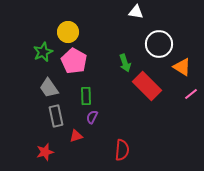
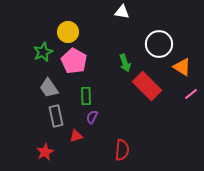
white triangle: moved 14 px left
red star: rotated 12 degrees counterclockwise
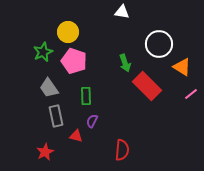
pink pentagon: rotated 10 degrees counterclockwise
purple semicircle: moved 4 px down
red triangle: rotated 32 degrees clockwise
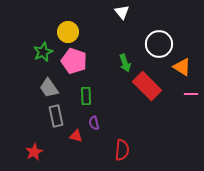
white triangle: rotated 42 degrees clockwise
pink line: rotated 40 degrees clockwise
purple semicircle: moved 2 px right, 2 px down; rotated 40 degrees counterclockwise
red star: moved 11 px left
